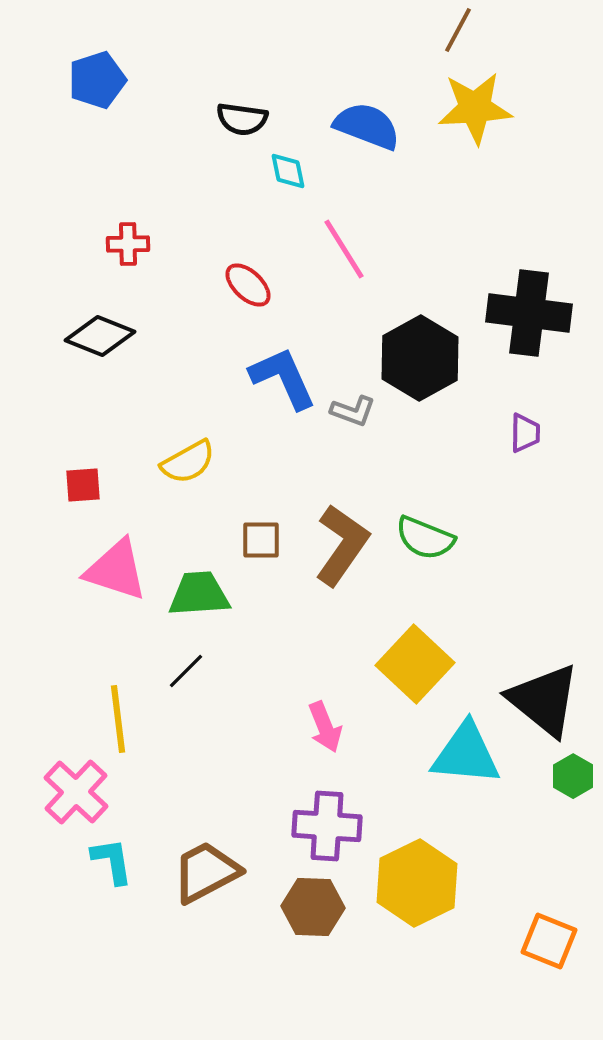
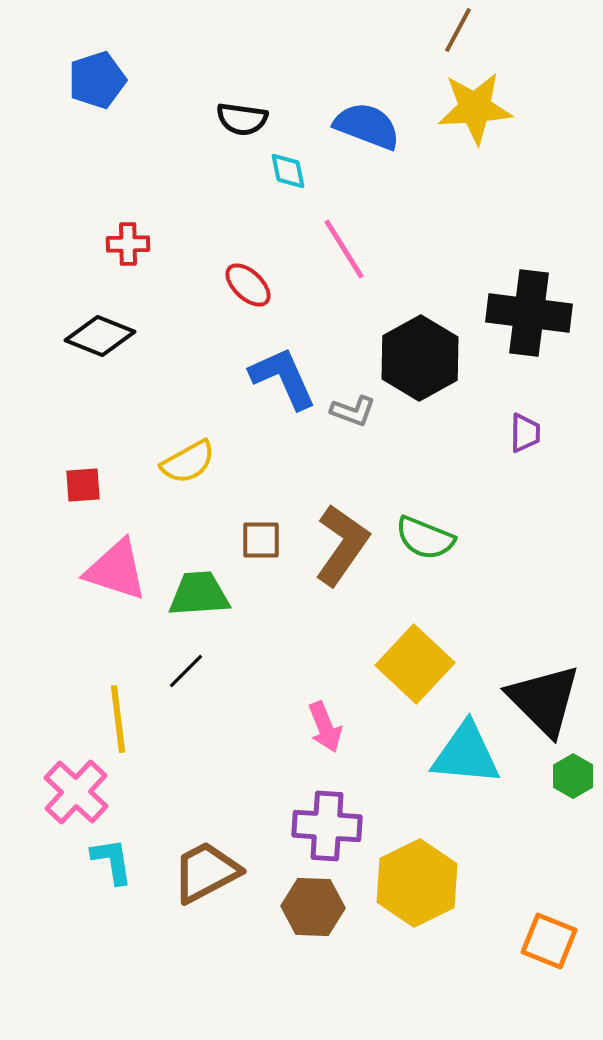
black triangle: rotated 6 degrees clockwise
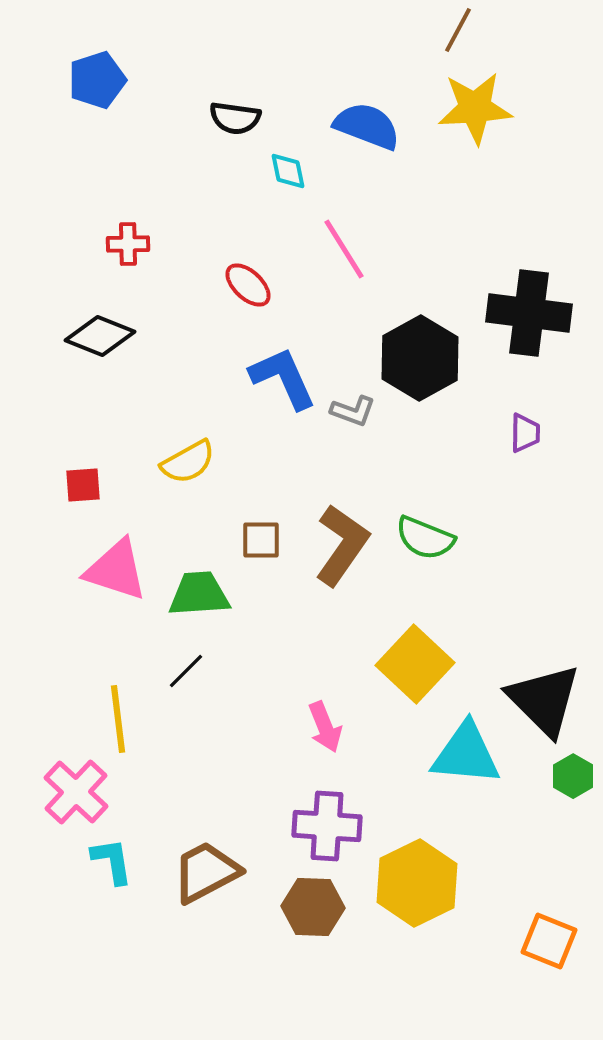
black semicircle: moved 7 px left, 1 px up
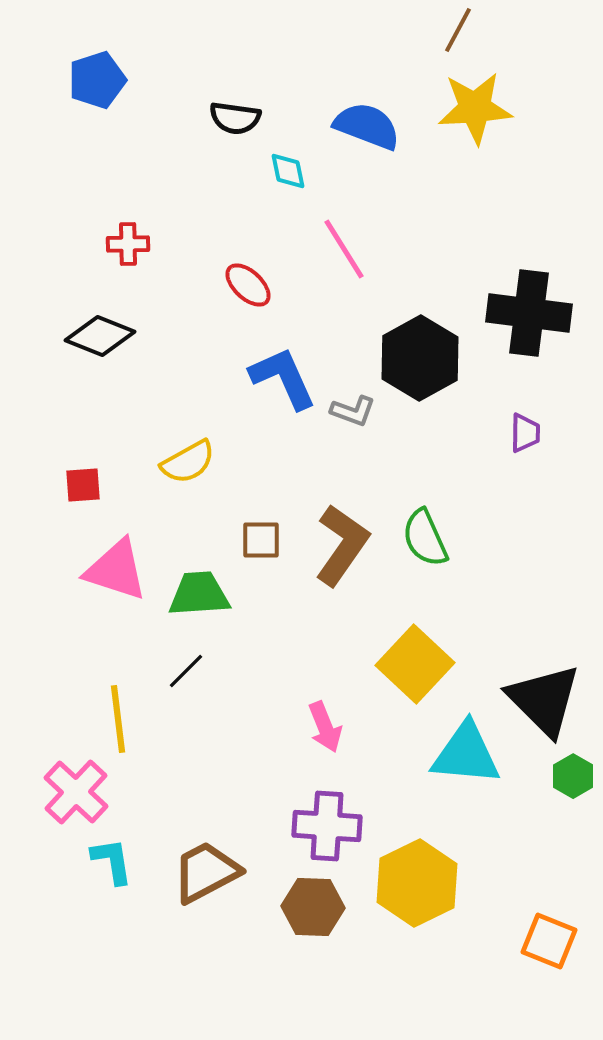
green semicircle: rotated 44 degrees clockwise
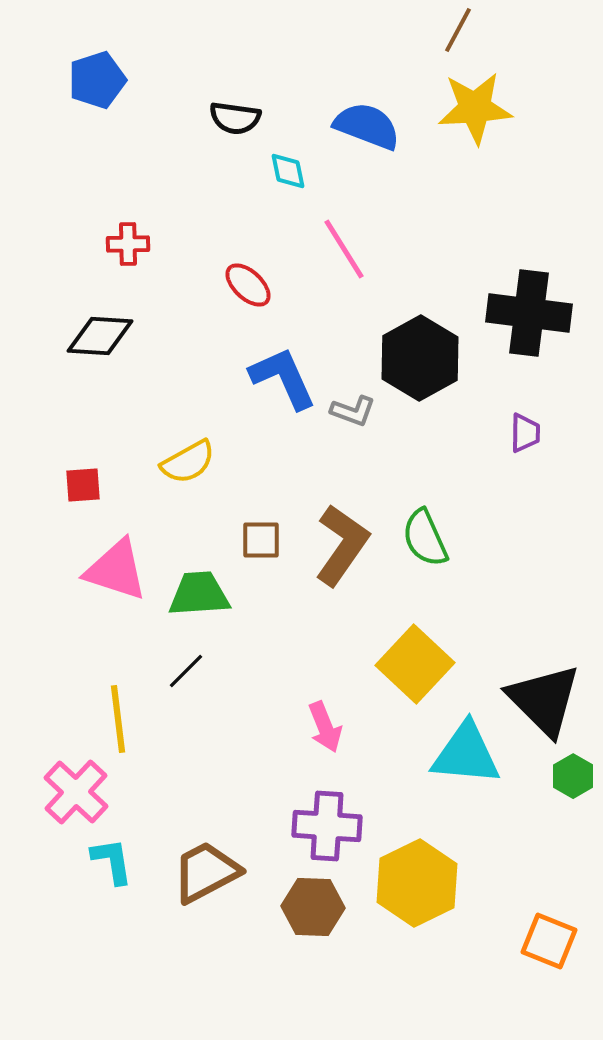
black diamond: rotated 18 degrees counterclockwise
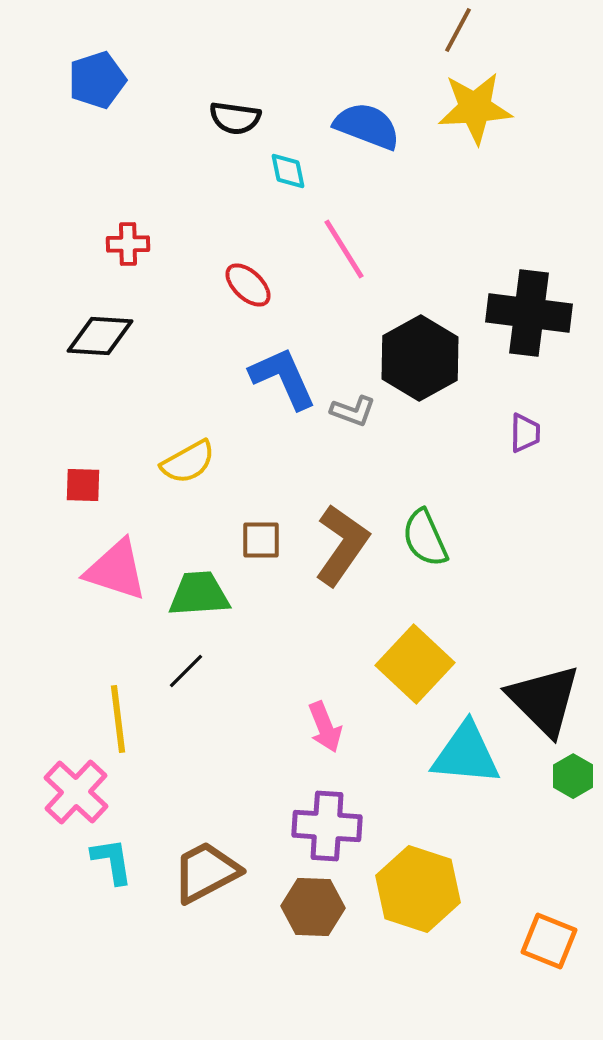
red square: rotated 6 degrees clockwise
yellow hexagon: moved 1 px right, 6 px down; rotated 16 degrees counterclockwise
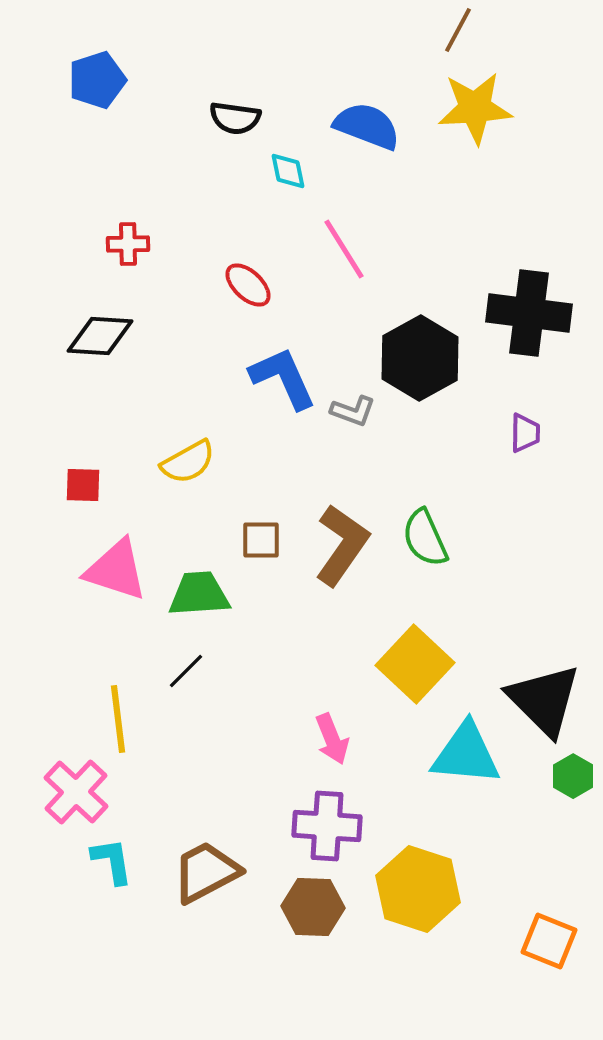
pink arrow: moved 7 px right, 12 px down
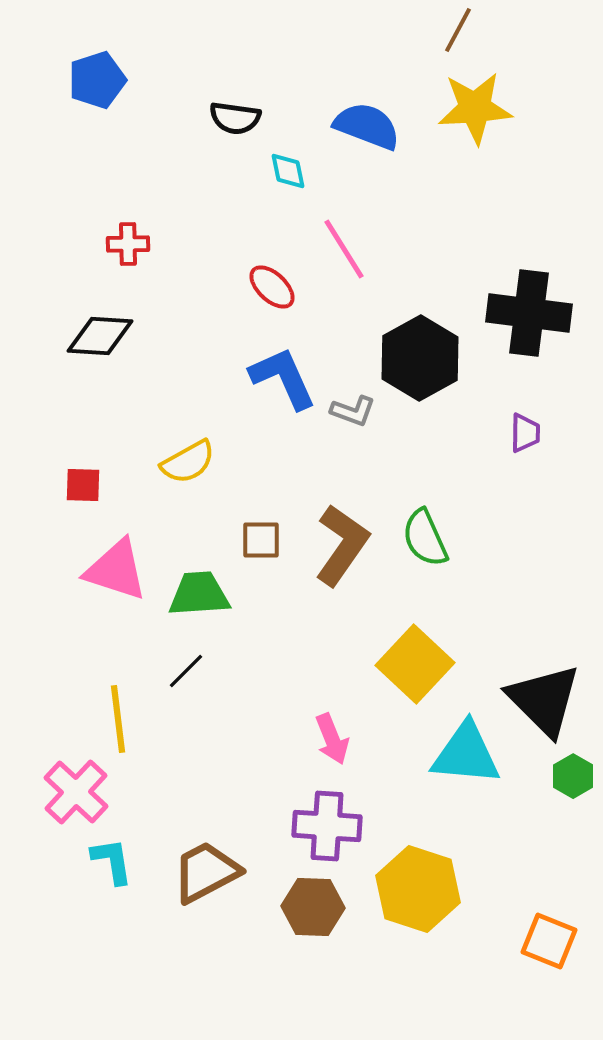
red ellipse: moved 24 px right, 2 px down
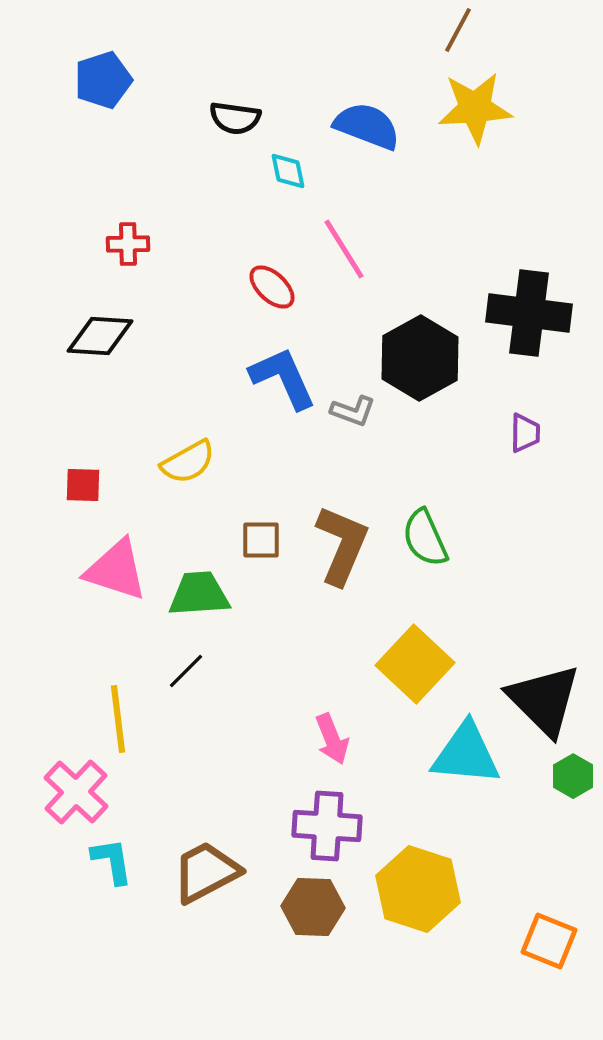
blue pentagon: moved 6 px right
brown L-shape: rotated 12 degrees counterclockwise
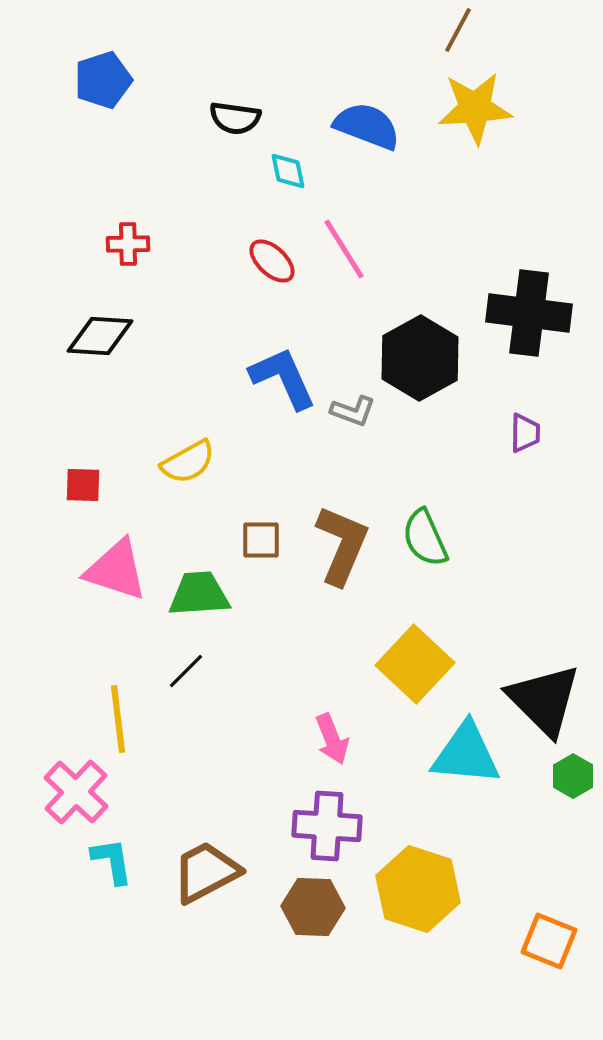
red ellipse: moved 26 px up
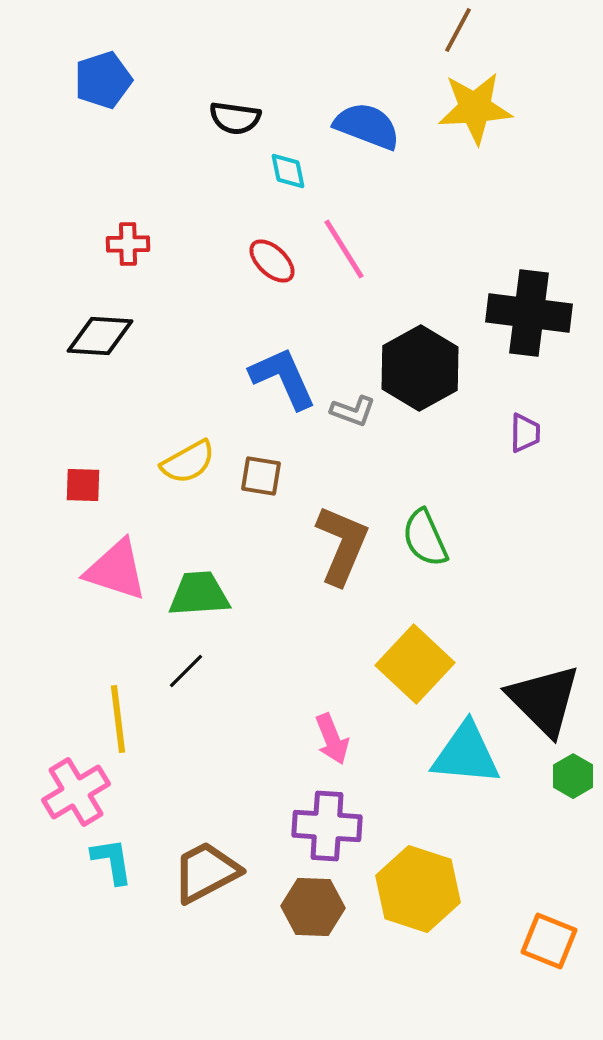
black hexagon: moved 10 px down
brown square: moved 64 px up; rotated 9 degrees clockwise
pink cross: rotated 16 degrees clockwise
